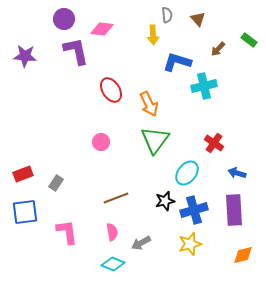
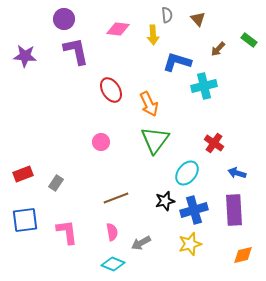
pink diamond: moved 16 px right
blue square: moved 8 px down
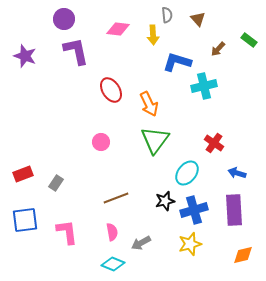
purple star: rotated 15 degrees clockwise
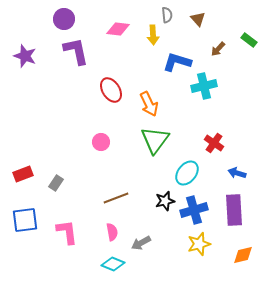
yellow star: moved 9 px right
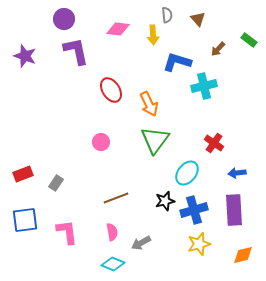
blue arrow: rotated 24 degrees counterclockwise
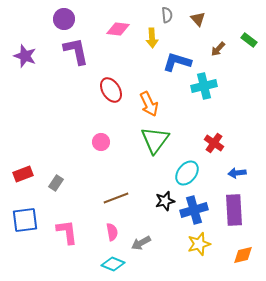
yellow arrow: moved 1 px left, 3 px down
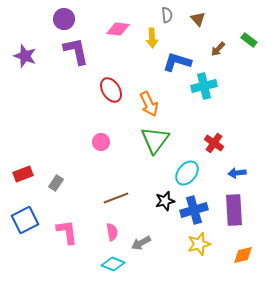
blue square: rotated 20 degrees counterclockwise
